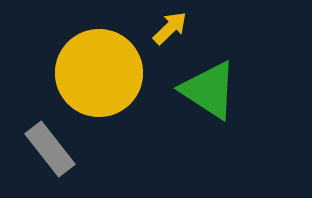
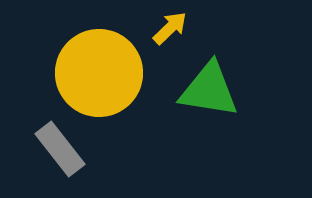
green triangle: rotated 24 degrees counterclockwise
gray rectangle: moved 10 px right
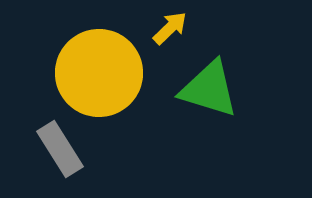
green triangle: moved 1 px up; rotated 8 degrees clockwise
gray rectangle: rotated 6 degrees clockwise
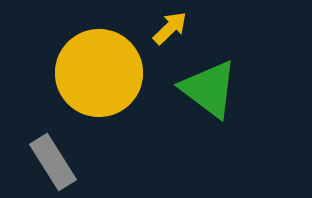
green triangle: rotated 20 degrees clockwise
gray rectangle: moved 7 px left, 13 px down
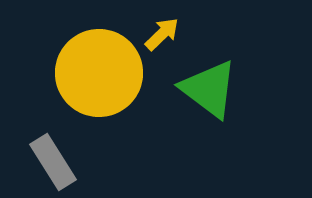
yellow arrow: moved 8 px left, 6 px down
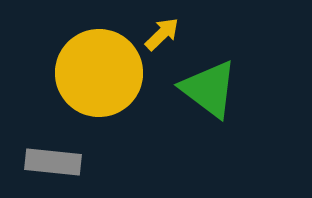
gray rectangle: rotated 52 degrees counterclockwise
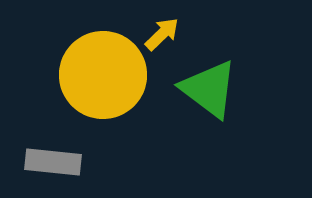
yellow circle: moved 4 px right, 2 px down
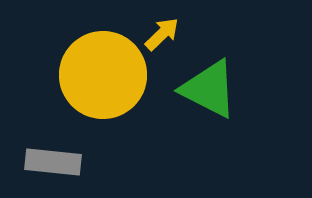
green triangle: rotated 10 degrees counterclockwise
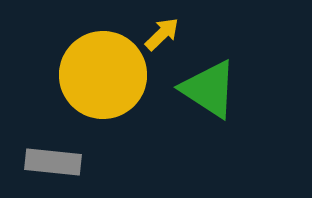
green triangle: rotated 6 degrees clockwise
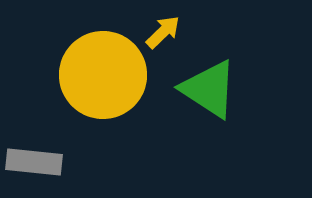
yellow arrow: moved 1 px right, 2 px up
gray rectangle: moved 19 px left
